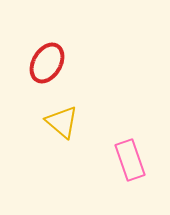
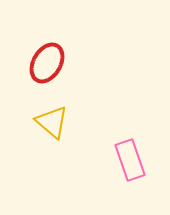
yellow triangle: moved 10 px left
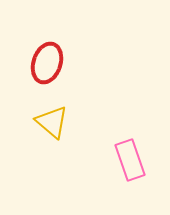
red ellipse: rotated 12 degrees counterclockwise
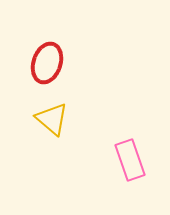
yellow triangle: moved 3 px up
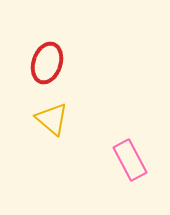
pink rectangle: rotated 9 degrees counterclockwise
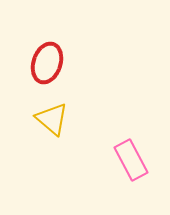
pink rectangle: moved 1 px right
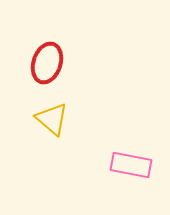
pink rectangle: moved 5 px down; rotated 51 degrees counterclockwise
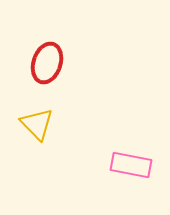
yellow triangle: moved 15 px left, 5 px down; rotated 6 degrees clockwise
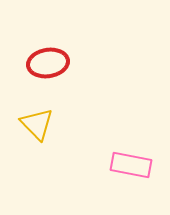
red ellipse: moved 1 px right; rotated 63 degrees clockwise
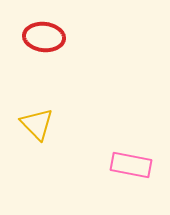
red ellipse: moved 4 px left, 26 px up; rotated 15 degrees clockwise
